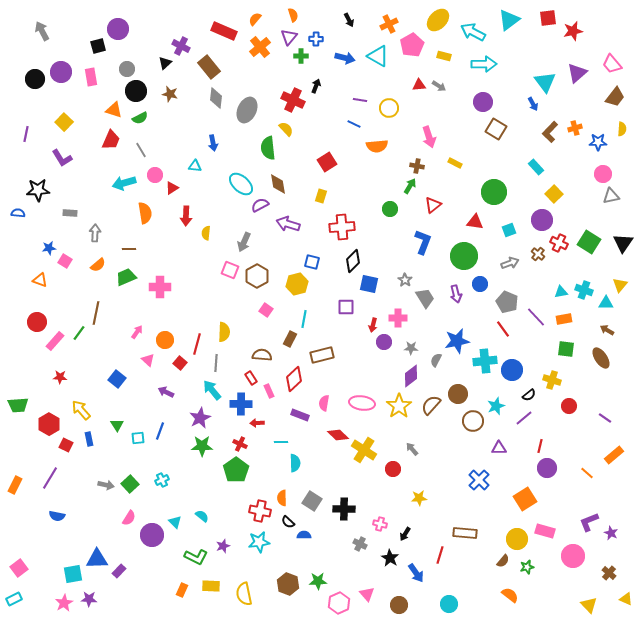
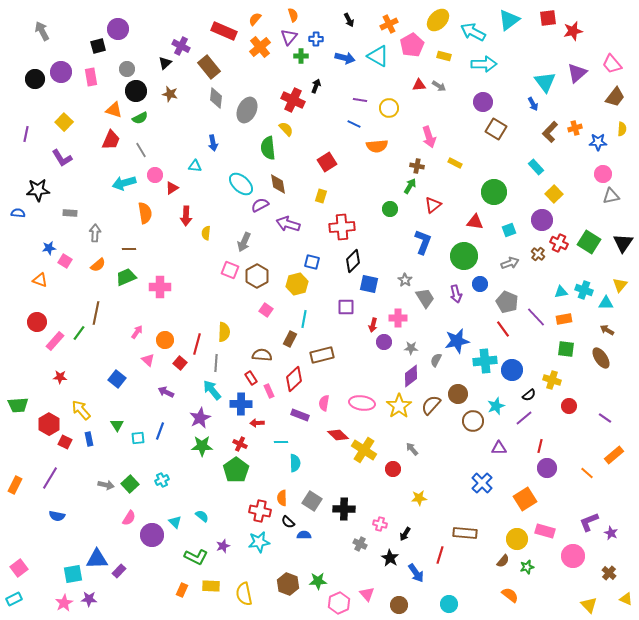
red square at (66, 445): moved 1 px left, 3 px up
blue cross at (479, 480): moved 3 px right, 3 px down
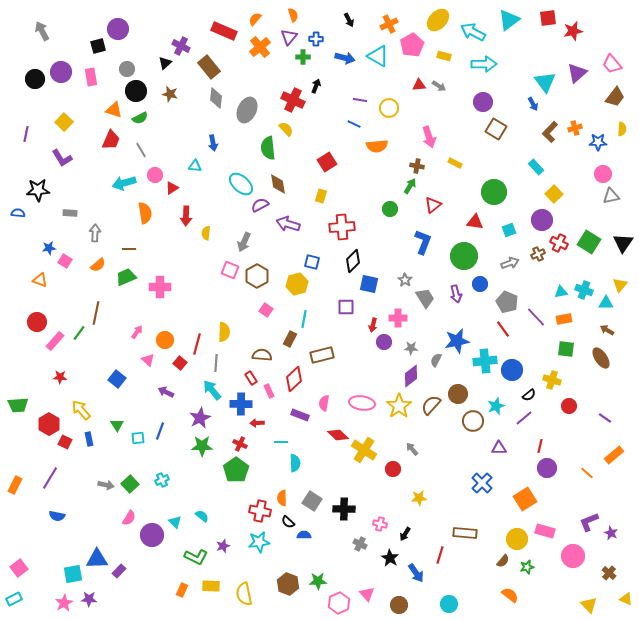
green cross at (301, 56): moved 2 px right, 1 px down
brown cross at (538, 254): rotated 24 degrees clockwise
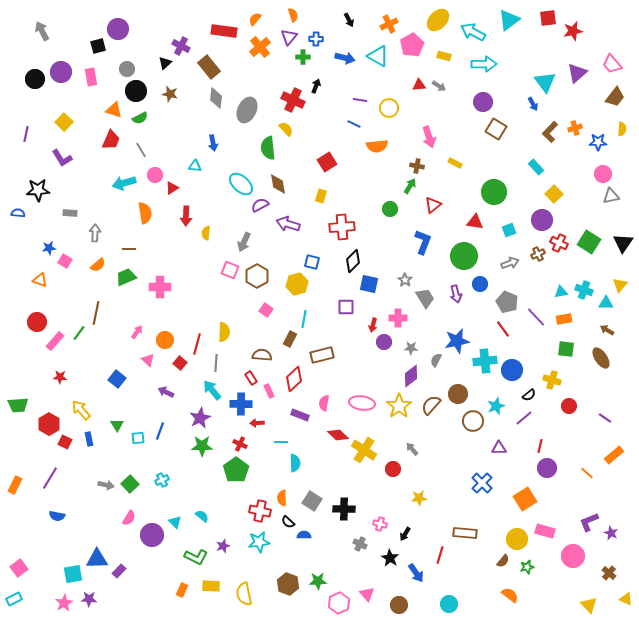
red rectangle at (224, 31): rotated 15 degrees counterclockwise
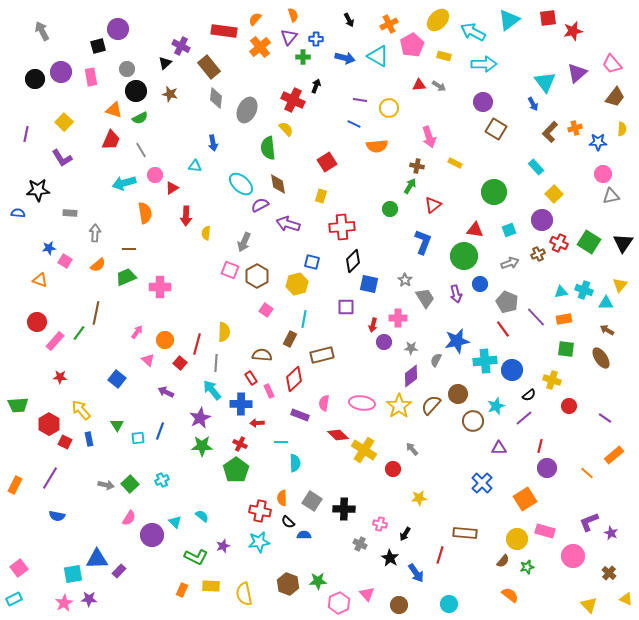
red triangle at (475, 222): moved 8 px down
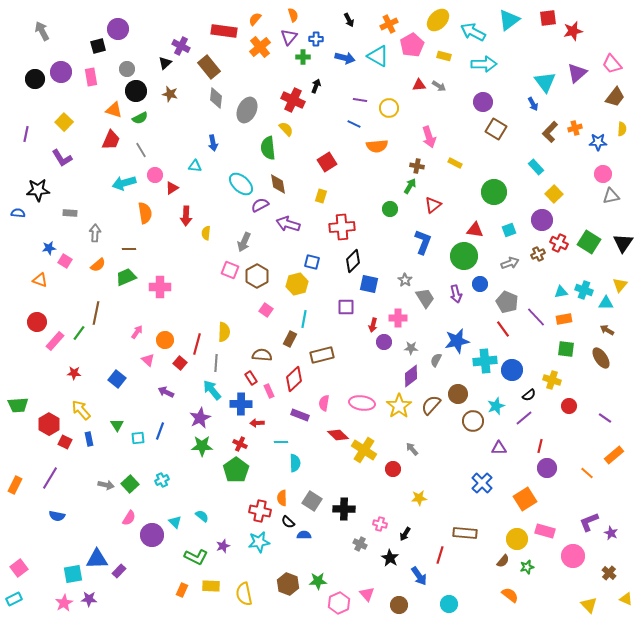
red star at (60, 377): moved 14 px right, 4 px up
blue arrow at (416, 573): moved 3 px right, 3 px down
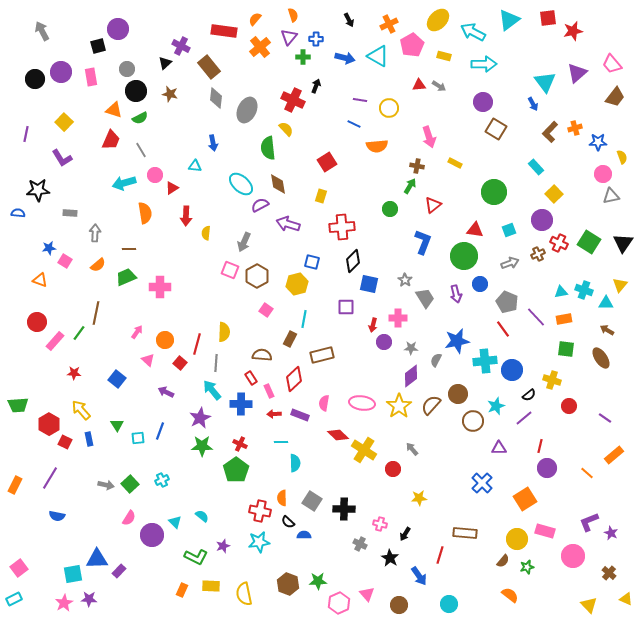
yellow semicircle at (622, 129): moved 28 px down; rotated 24 degrees counterclockwise
red arrow at (257, 423): moved 17 px right, 9 px up
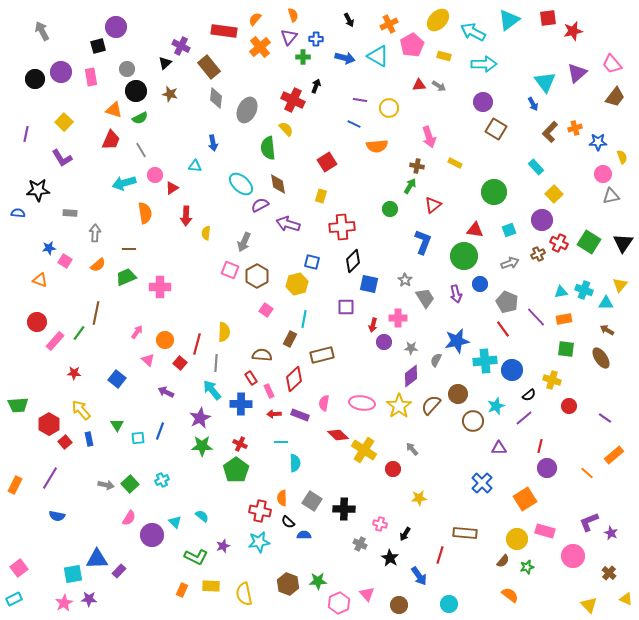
purple circle at (118, 29): moved 2 px left, 2 px up
red square at (65, 442): rotated 24 degrees clockwise
